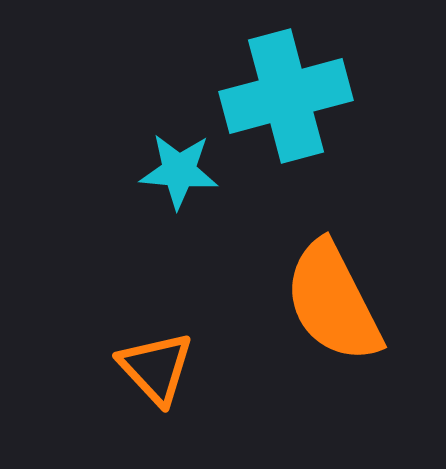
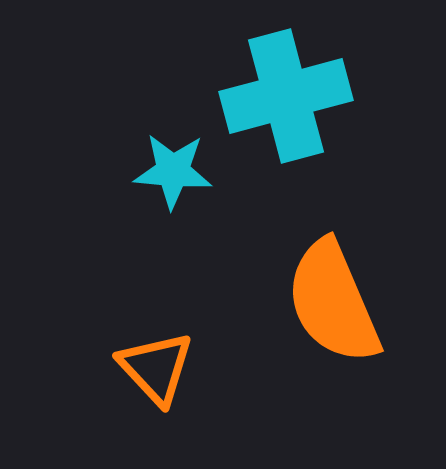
cyan star: moved 6 px left
orange semicircle: rotated 4 degrees clockwise
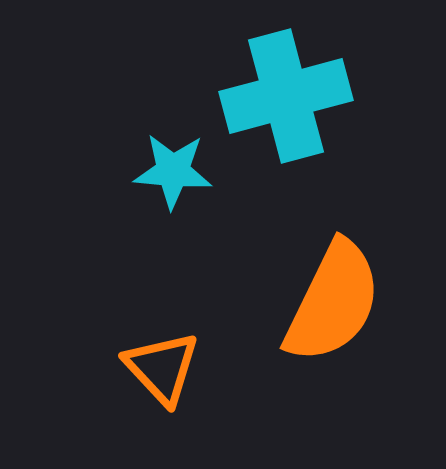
orange semicircle: rotated 131 degrees counterclockwise
orange triangle: moved 6 px right
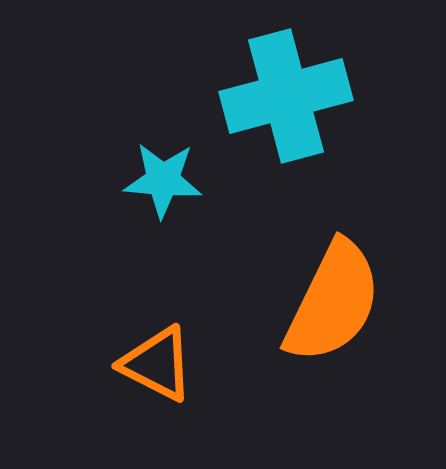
cyan star: moved 10 px left, 9 px down
orange triangle: moved 5 px left, 4 px up; rotated 20 degrees counterclockwise
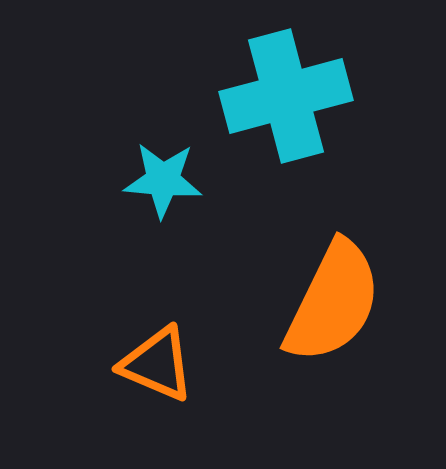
orange triangle: rotated 4 degrees counterclockwise
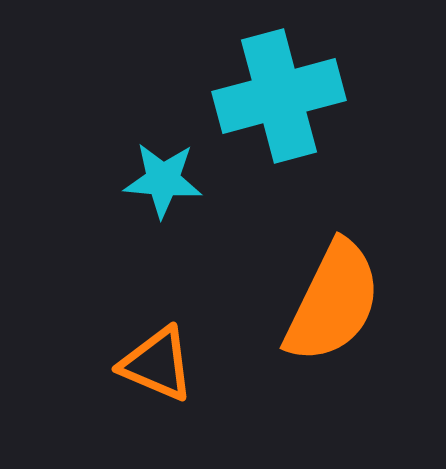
cyan cross: moved 7 px left
